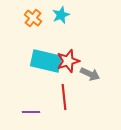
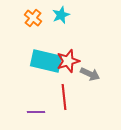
purple line: moved 5 px right
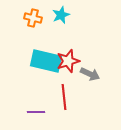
orange cross: rotated 24 degrees counterclockwise
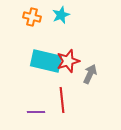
orange cross: moved 1 px left, 1 px up
gray arrow: rotated 90 degrees counterclockwise
red line: moved 2 px left, 3 px down
